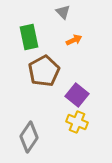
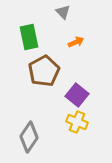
orange arrow: moved 2 px right, 2 px down
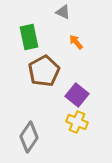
gray triangle: rotated 21 degrees counterclockwise
orange arrow: rotated 105 degrees counterclockwise
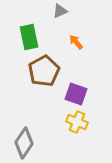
gray triangle: moved 3 px left, 1 px up; rotated 49 degrees counterclockwise
purple square: moved 1 px left, 1 px up; rotated 20 degrees counterclockwise
gray diamond: moved 5 px left, 6 px down
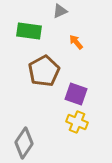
green rectangle: moved 6 px up; rotated 70 degrees counterclockwise
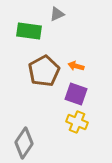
gray triangle: moved 3 px left, 3 px down
orange arrow: moved 24 px down; rotated 35 degrees counterclockwise
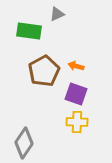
yellow cross: rotated 20 degrees counterclockwise
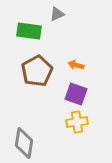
orange arrow: moved 1 px up
brown pentagon: moved 7 px left
yellow cross: rotated 10 degrees counterclockwise
gray diamond: rotated 24 degrees counterclockwise
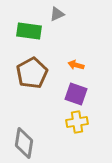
brown pentagon: moved 5 px left, 2 px down
